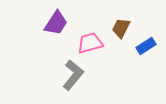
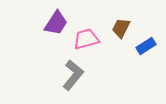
pink trapezoid: moved 4 px left, 4 px up
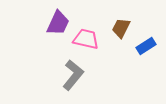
purple trapezoid: moved 2 px right; rotated 8 degrees counterclockwise
pink trapezoid: rotated 28 degrees clockwise
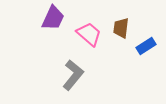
purple trapezoid: moved 5 px left, 5 px up
brown trapezoid: rotated 20 degrees counterclockwise
pink trapezoid: moved 3 px right, 5 px up; rotated 28 degrees clockwise
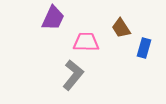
brown trapezoid: rotated 40 degrees counterclockwise
pink trapezoid: moved 3 px left, 8 px down; rotated 40 degrees counterclockwise
blue rectangle: moved 2 px left, 2 px down; rotated 42 degrees counterclockwise
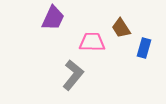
pink trapezoid: moved 6 px right
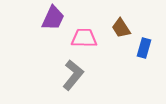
pink trapezoid: moved 8 px left, 4 px up
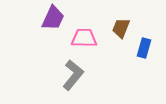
brown trapezoid: rotated 55 degrees clockwise
